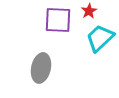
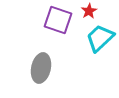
purple square: rotated 16 degrees clockwise
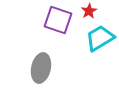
cyan trapezoid: rotated 12 degrees clockwise
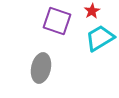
red star: moved 3 px right
purple square: moved 1 px left, 1 px down
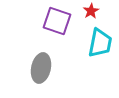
red star: moved 1 px left
cyan trapezoid: moved 5 px down; rotated 132 degrees clockwise
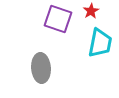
purple square: moved 1 px right, 2 px up
gray ellipse: rotated 16 degrees counterclockwise
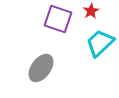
cyan trapezoid: rotated 144 degrees counterclockwise
gray ellipse: rotated 40 degrees clockwise
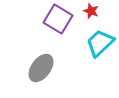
red star: rotated 21 degrees counterclockwise
purple square: rotated 12 degrees clockwise
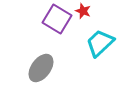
red star: moved 8 px left
purple square: moved 1 px left
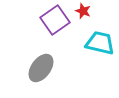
purple square: moved 2 px left, 1 px down; rotated 24 degrees clockwise
cyan trapezoid: rotated 56 degrees clockwise
